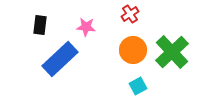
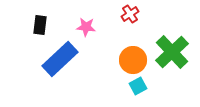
orange circle: moved 10 px down
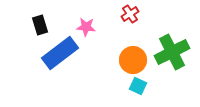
black rectangle: rotated 24 degrees counterclockwise
green cross: rotated 16 degrees clockwise
blue rectangle: moved 6 px up; rotated 6 degrees clockwise
cyan square: rotated 36 degrees counterclockwise
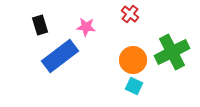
red cross: rotated 18 degrees counterclockwise
blue rectangle: moved 3 px down
cyan square: moved 4 px left
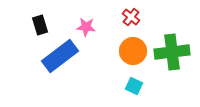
red cross: moved 1 px right, 3 px down
green cross: rotated 20 degrees clockwise
orange circle: moved 9 px up
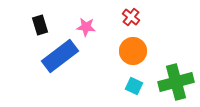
green cross: moved 4 px right, 30 px down; rotated 8 degrees counterclockwise
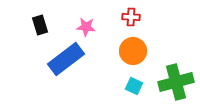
red cross: rotated 36 degrees counterclockwise
blue rectangle: moved 6 px right, 3 px down
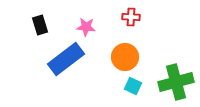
orange circle: moved 8 px left, 6 px down
cyan square: moved 1 px left
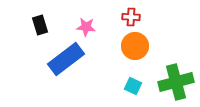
orange circle: moved 10 px right, 11 px up
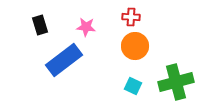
blue rectangle: moved 2 px left, 1 px down
